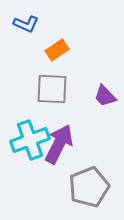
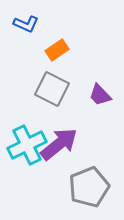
gray square: rotated 24 degrees clockwise
purple trapezoid: moved 5 px left, 1 px up
cyan cross: moved 3 px left, 5 px down; rotated 6 degrees counterclockwise
purple arrow: rotated 24 degrees clockwise
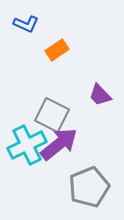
gray square: moved 26 px down
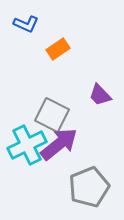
orange rectangle: moved 1 px right, 1 px up
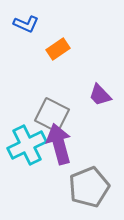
purple arrow: rotated 66 degrees counterclockwise
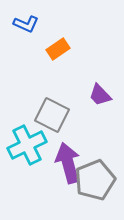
purple arrow: moved 9 px right, 19 px down
gray pentagon: moved 6 px right, 7 px up
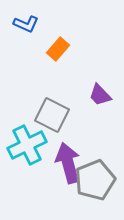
orange rectangle: rotated 15 degrees counterclockwise
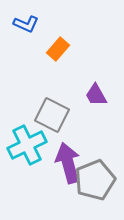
purple trapezoid: moved 4 px left; rotated 15 degrees clockwise
